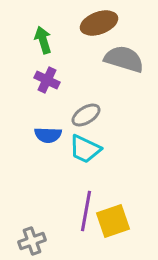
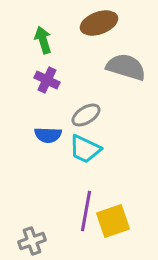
gray semicircle: moved 2 px right, 8 px down
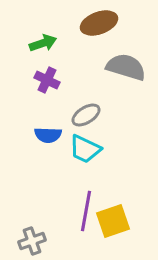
green arrow: moved 3 px down; rotated 88 degrees clockwise
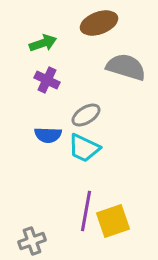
cyan trapezoid: moved 1 px left, 1 px up
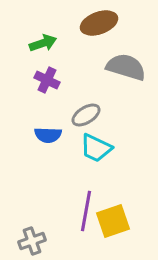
cyan trapezoid: moved 12 px right
